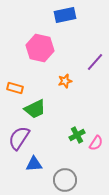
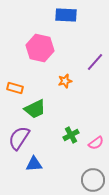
blue rectangle: moved 1 px right; rotated 15 degrees clockwise
green cross: moved 6 px left
pink semicircle: rotated 21 degrees clockwise
gray circle: moved 28 px right
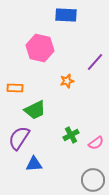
orange star: moved 2 px right
orange rectangle: rotated 14 degrees counterclockwise
green trapezoid: moved 1 px down
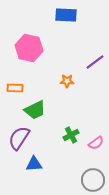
pink hexagon: moved 11 px left
purple line: rotated 12 degrees clockwise
orange star: rotated 16 degrees clockwise
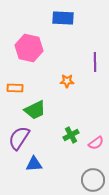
blue rectangle: moved 3 px left, 3 px down
purple line: rotated 54 degrees counterclockwise
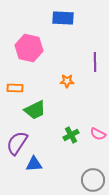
purple semicircle: moved 2 px left, 5 px down
pink semicircle: moved 2 px right, 9 px up; rotated 63 degrees clockwise
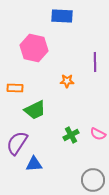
blue rectangle: moved 1 px left, 2 px up
pink hexagon: moved 5 px right
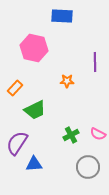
orange rectangle: rotated 49 degrees counterclockwise
gray circle: moved 5 px left, 13 px up
